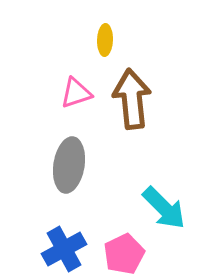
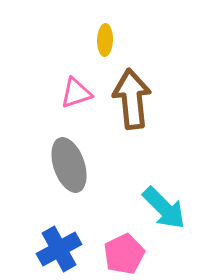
gray ellipse: rotated 28 degrees counterclockwise
blue cross: moved 5 px left
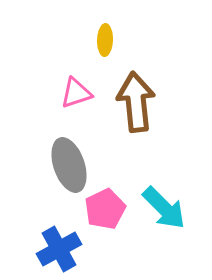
brown arrow: moved 4 px right, 3 px down
pink pentagon: moved 19 px left, 45 px up
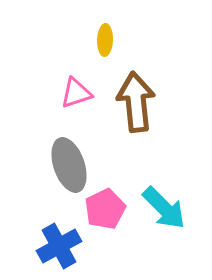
blue cross: moved 3 px up
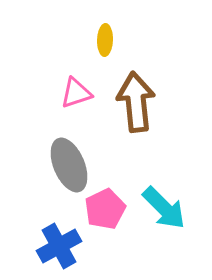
gray ellipse: rotated 4 degrees counterclockwise
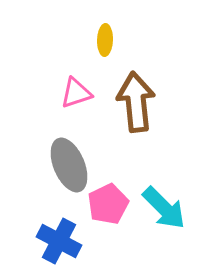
pink pentagon: moved 3 px right, 5 px up
blue cross: moved 5 px up; rotated 33 degrees counterclockwise
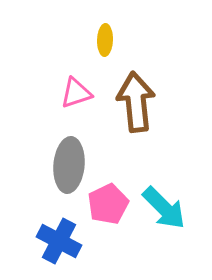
gray ellipse: rotated 28 degrees clockwise
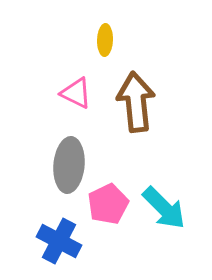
pink triangle: rotated 44 degrees clockwise
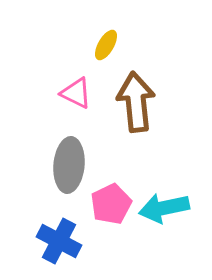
yellow ellipse: moved 1 px right, 5 px down; rotated 28 degrees clockwise
pink pentagon: moved 3 px right
cyan arrow: rotated 123 degrees clockwise
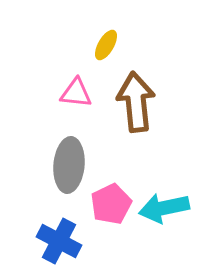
pink triangle: rotated 20 degrees counterclockwise
